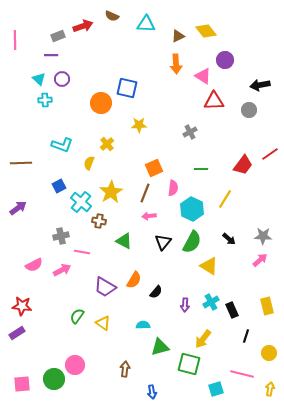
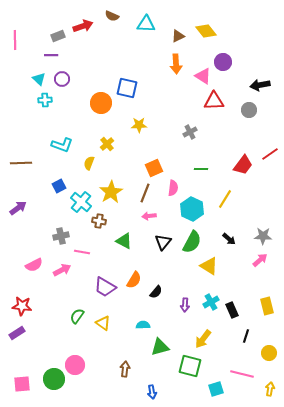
purple circle at (225, 60): moved 2 px left, 2 px down
green square at (189, 364): moved 1 px right, 2 px down
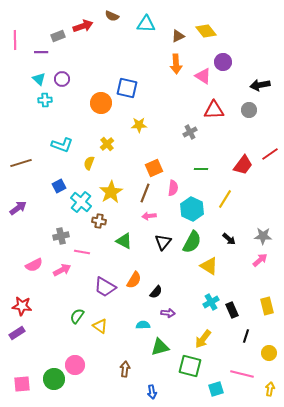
purple line at (51, 55): moved 10 px left, 3 px up
red triangle at (214, 101): moved 9 px down
brown line at (21, 163): rotated 15 degrees counterclockwise
purple arrow at (185, 305): moved 17 px left, 8 px down; rotated 88 degrees counterclockwise
yellow triangle at (103, 323): moved 3 px left, 3 px down
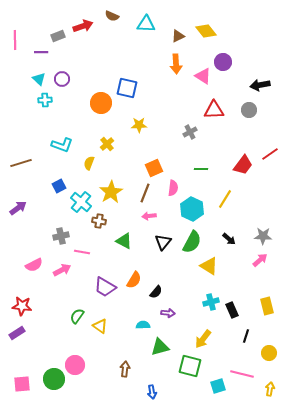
cyan cross at (211, 302): rotated 14 degrees clockwise
cyan square at (216, 389): moved 2 px right, 3 px up
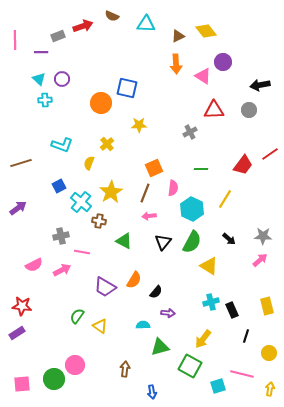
green square at (190, 366): rotated 15 degrees clockwise
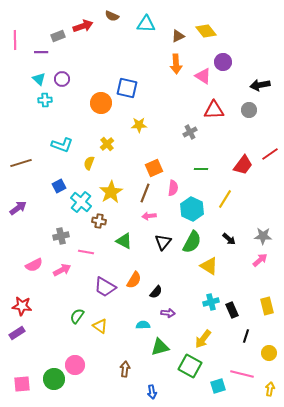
pink line at (82, 252): moved 4 px right
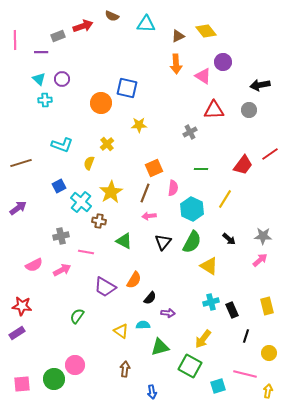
black semicircle at (156, 292): moved 6 px left, 6 px down
yellow triangle at (100, 326): moved 21 px right, 5 px down
pink line at (242, 374): moved 3 px right
yellow arrow at (270, 389): moved 2 px left, 2 px down
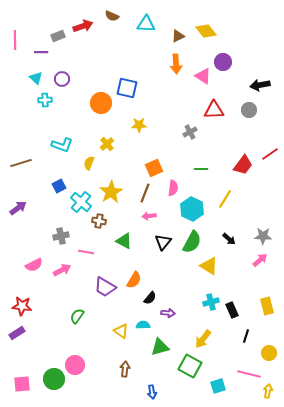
cyan triangle at (39, 79): moved 3 px left, 1 px up
pink line at (245, 374): moved 4 px right
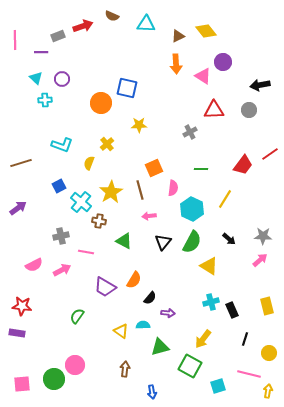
brown line at (145, 193): moved 5 px left, 3 px up; rotated 36 degrees counterclockwise
purple rectangle at (17, 333): rotated 42 degrees clockwise
black line at (246, 336): moved 1 px left, 3 px down
